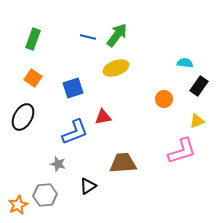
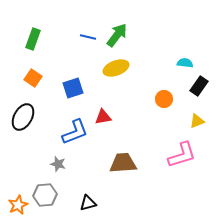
pink L-shape: moved 4 px down
black triangle: moved 17 px down; rotated 18 degrees clockwise
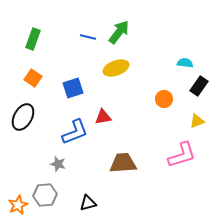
green arrow: moved 2 px right, 3 px up
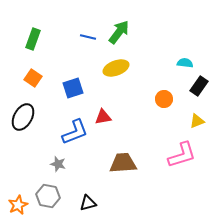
gray hexagon: moved 3 px right, 1 px down; rotated 15 degrees clockwise
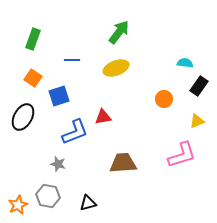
blue line: moved 16 px left, 23 px down; rotated 14 degrees counterclockwise
blue square: moved 14 px left, 8 px down
